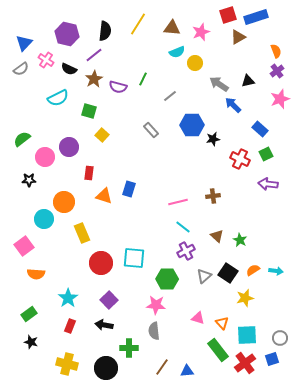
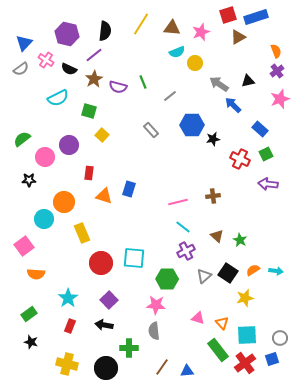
yellow line at (138, 24): moved 3 px right
green line at (143, 79): moved 3 px down; rotated 48 degrees counterclockwise
purple circle at (69, 147): moved 2 px up
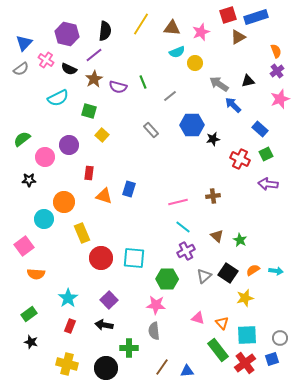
red circle at (101, 263): moved 5 px up
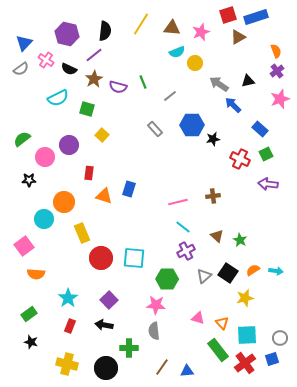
green square at (89, 111): moved 2 px left, 2 px up
gray rectangle at (151, 130): moved 4 px right, 1 px up
